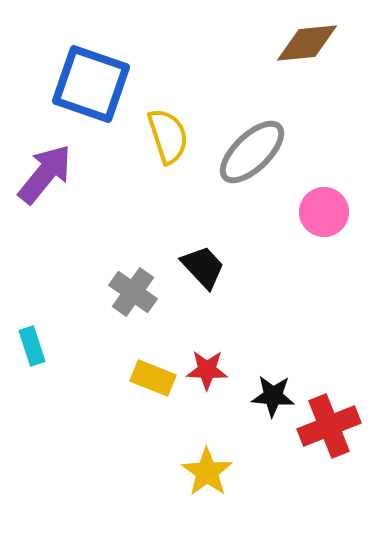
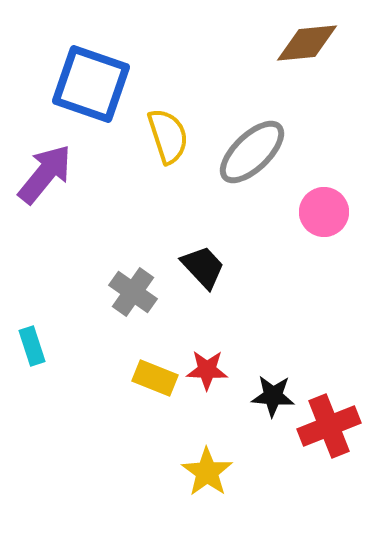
yellow rectangle: moved 2 px right
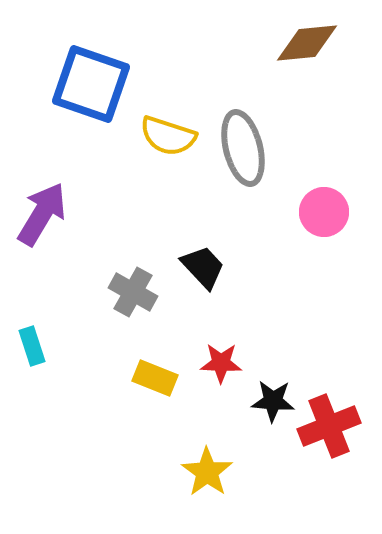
yellow semicircle: rotated 126 degrees clockwise
gray ellipse: moved 9 px left, 4 px up; rotated 60 degrees counterclockwise
purple arrow: moved 3 px left, 40 px down; rotated 8 degrees counterclockwise
gray cross: rotated 6 degrees counterclockwise
red star: moved 14 px right, 7 px up
black star: moved 5 px down
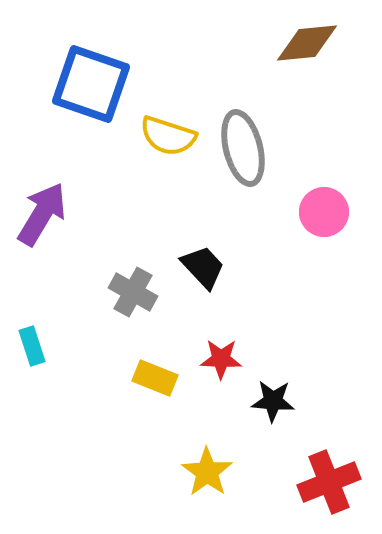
red star: moved 4 px up
red cross: moved 56 px down
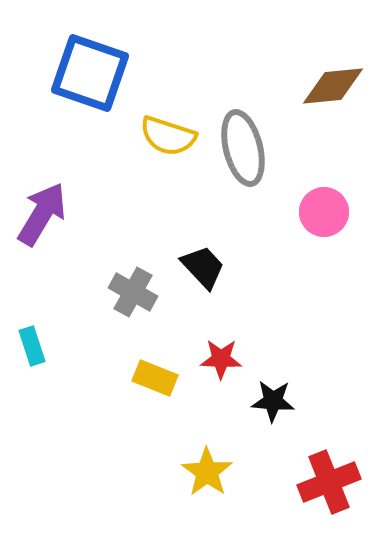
brown diamond: moved 26 px right, 43 px down
blue square: moved 1 px left, 11 px up
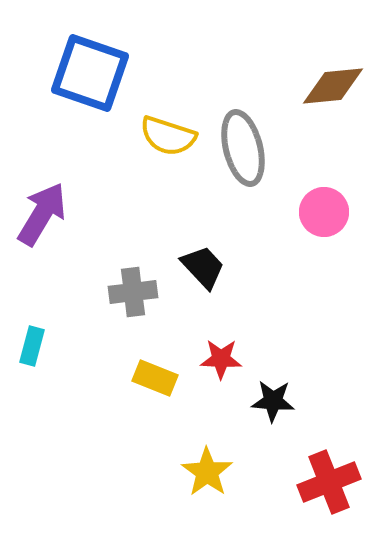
gray cross: rotated 36 degrees counterclockwise
cyan rectangle: rotated 33 degrees clockwise
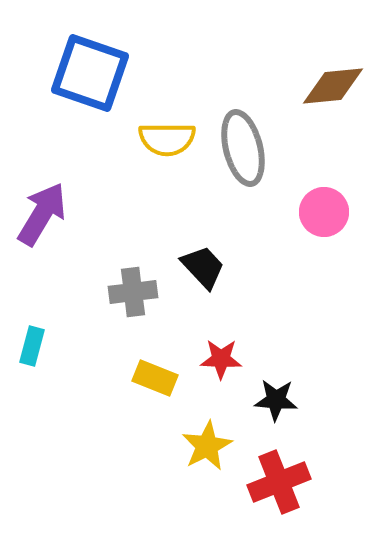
yellow semicircle: moved 1 px left, 3 px down; rotated 18 degrees counterclockwise
black star: moved 3 px right, 1 px up
yellow star: moved 26 px up; rotated 9 degrees clockwise
red cross: moved 50 px left
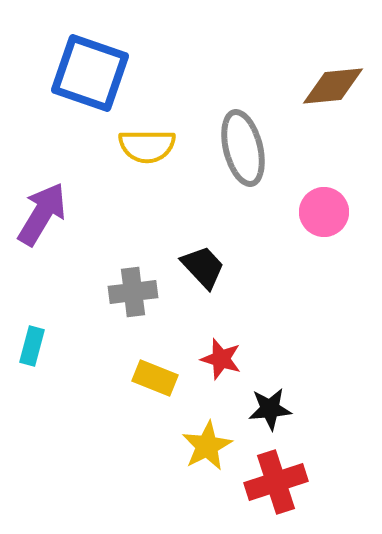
yellow semicircle: moved 20 px left, 7 px down
red star: rotated 15 degrees clockwise
black star: moved 6 px left, 9 px down; rotated 9 degrees counterclockwise
red cross: moved 3 px left; rotated 4 degrees clockwise
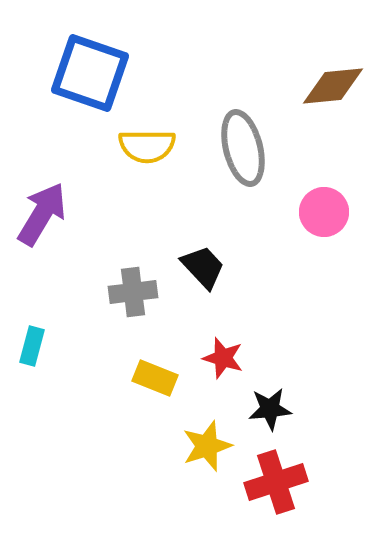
red star: moved 2 px right, 1 px up
yellow star: rotated 9 degrees clockwise
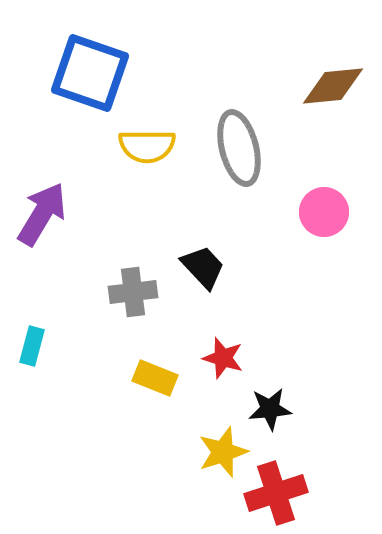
gray ellipse: moved 4 px left
yellow star: moved 16 px right, 6 px down
red cross: moved 11 px down
